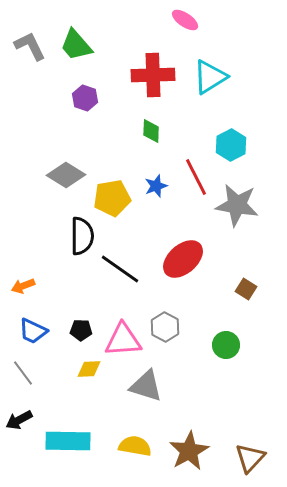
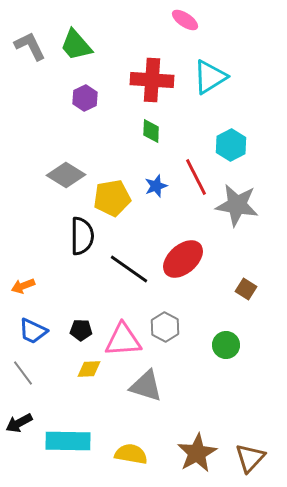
red cross: moved 1 px left, 5 px down; rotated 6 degrees clockwise
purple hexagon: rotated 15 degrees clockwise
black line: moved 9 px right
black arrow: moved 3 px down
yellow semicircle: moved 4 px left, 8 px down
brown star: moved 8 px right, 2 px down
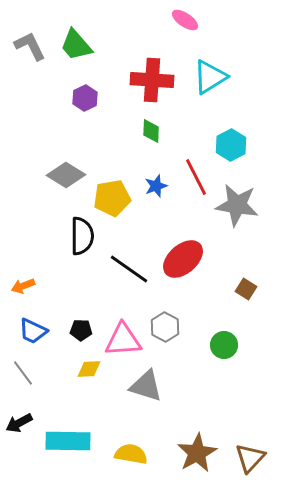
green circle: moved 2 px left
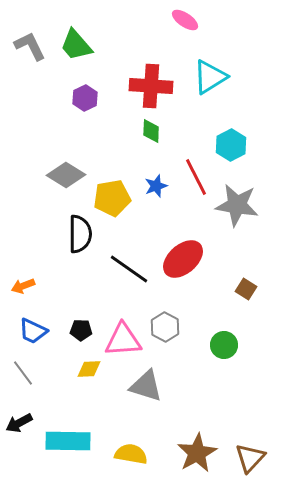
red cross: moved 1 px left, 6 px down
black semicircle: moved 2 px left, 2 px up
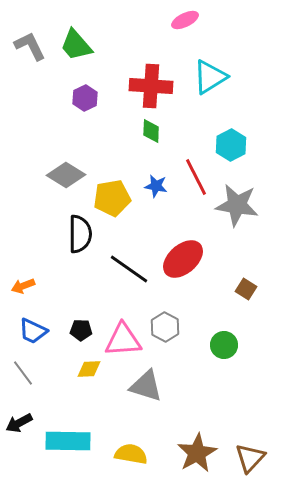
pink ellipse: rotated 60 degrees counterclockwise
blue star: rotated 30 degrees clockwise
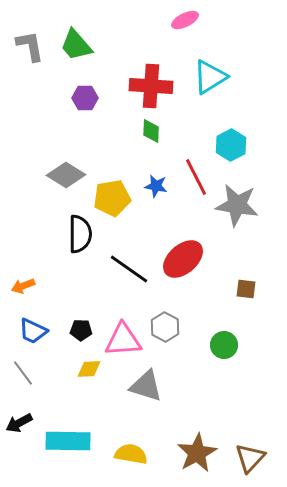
gray L-shape: rotated 16 degrees clockwise
purple hexagon: rotated 25 degrees clockwise
brown square: rotated 25 degrees counterclockwise
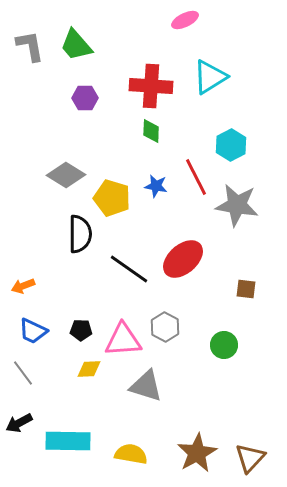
yellow pentagon: rotated 27 degrees clockwise
